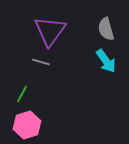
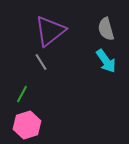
purple triangle: rotated 16 degrees clockwise
gray line: rotated 42 degrees clockwise
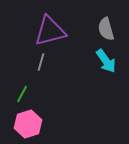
purple triangle: rotated 24 degrees clockwise
gray line: rotated 48 degrees clockwise
pink hexagon: moved 1 px right, 1 px up
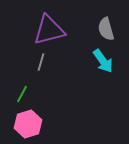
purple triangle: moved 1 px left, 1 px up
cyan arrow: moved 3 px left
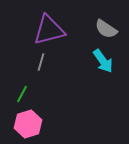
gray semicircle: rotated 40 degrees counterclockwise
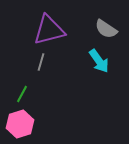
cyan arrow: moved 4 px left
pink hexagon: moved 8 px left
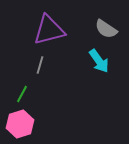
gray line: moved 1 px left, 3 px down
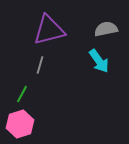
gray semicircle: rotated 135 degrees clockwise
